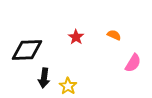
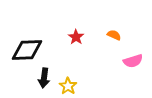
pink semicircle: moved 2 px up; rotated 42 degrees clockwise
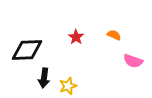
pink semicircle: rotated 36 degrees clockwise
yellow star: rotated 18 degrees clockwise
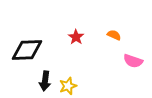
black arrow: moved 1 px right, 3 px down
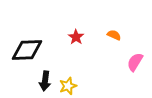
pink semicircle: moved 2 px right, 1 px down; rotated 102 degrees clockwise
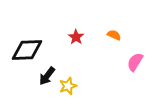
black arrow: moved 2 px right, 5 px up; rotated 30 degrees clockwise
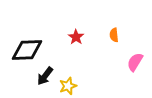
orange semicircle: rotated 120 degrees counterclockwise
black arrow: moved 2 px left
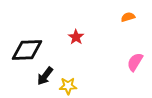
orange semicircle: moved 14 px right, 18 px up; rotated 80 degrees clockwise
yellow star: rotated 18 degrees clockwise
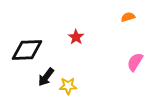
black arrow: moved 1 px right, 1 px down
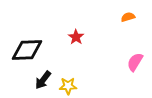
black arrow: moved 3 px left, 3 px down
